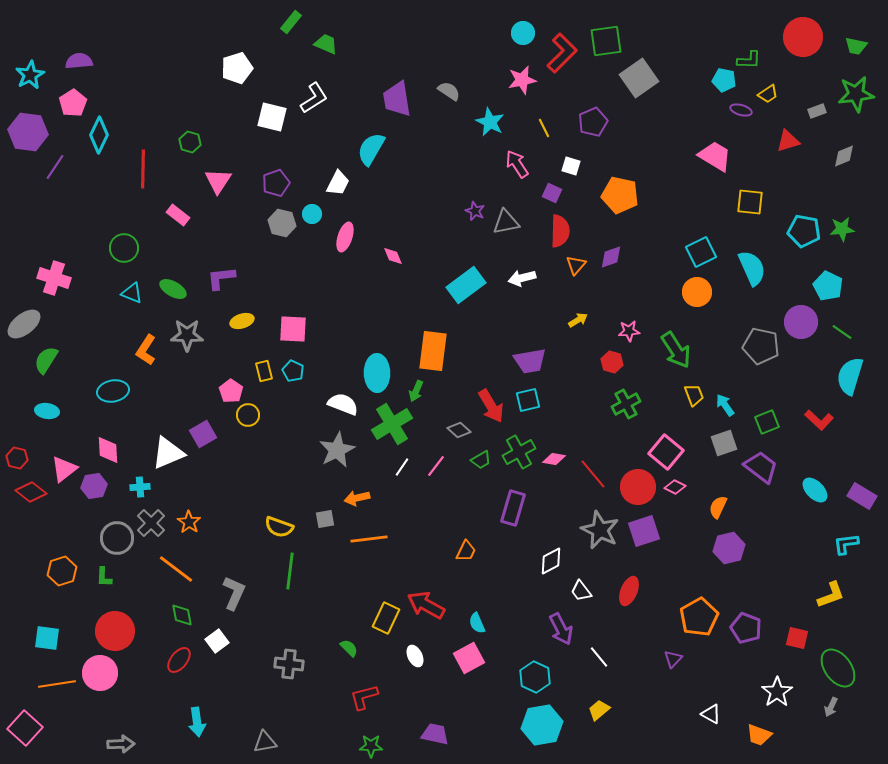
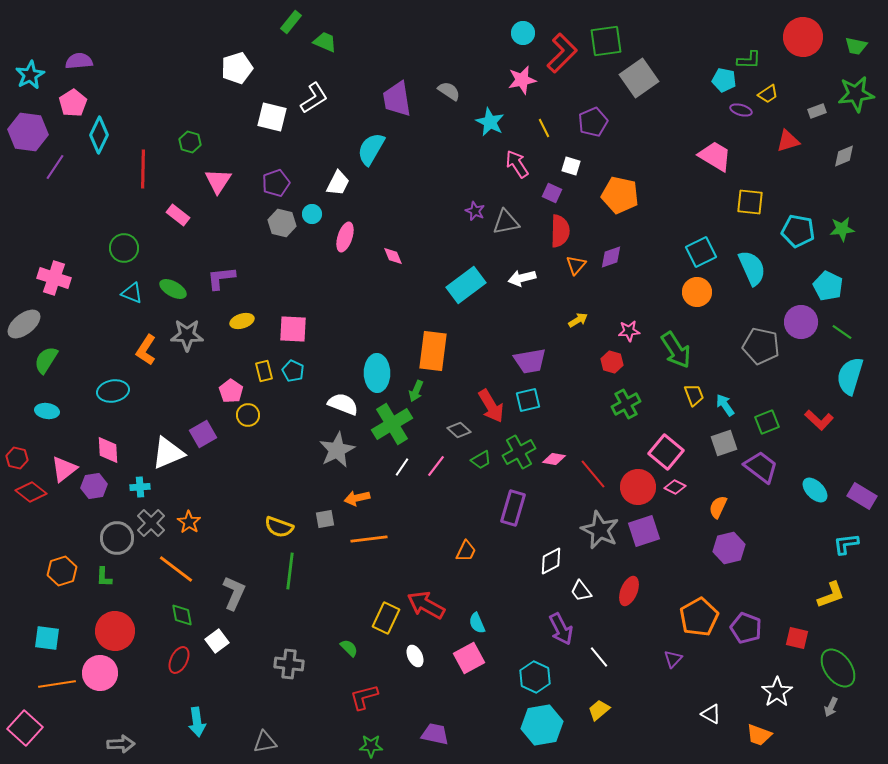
green trapezoid at (326, 44): moved 1 px left, 2 px up
cyan pentagon at (804, 231): moved 6 px left
red ellipse at (179, 660): rotated 12 degrees counterclockwise
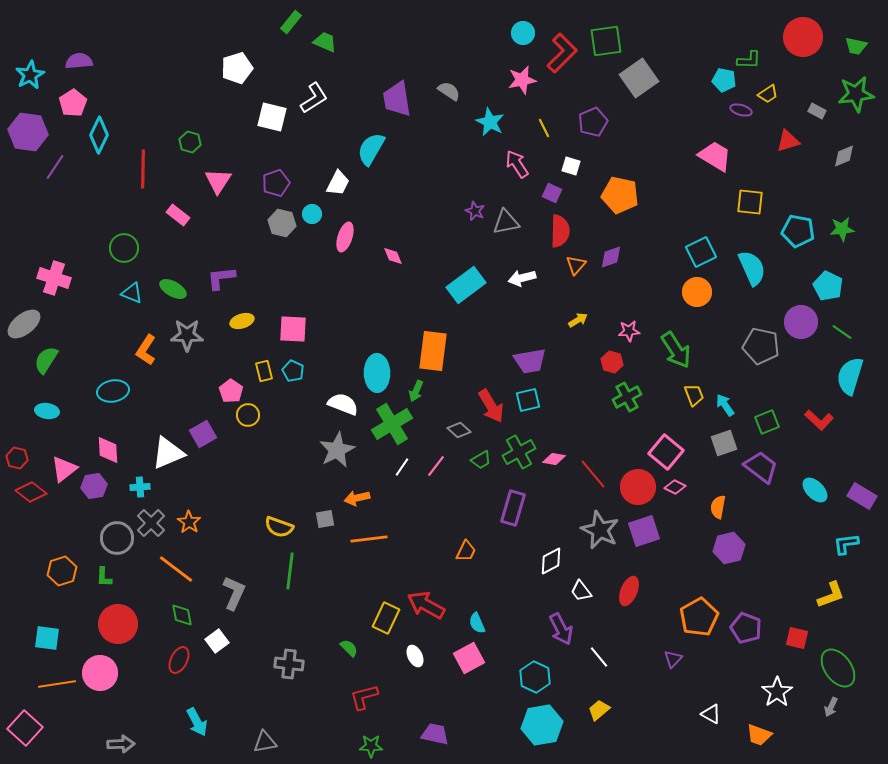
gray rectangle at (817, 111): rotated 48 degrees clockwise
green cross at (626, 404): moved 1 px right, 7 px up
orange semicircle at (718, 507): rotated 15 degrees counterclockwise
red circle at (115, 631): moved 3 px right, 7 px up
cyan arrow at (197, 722): rotated 20 degrees counterclockwise
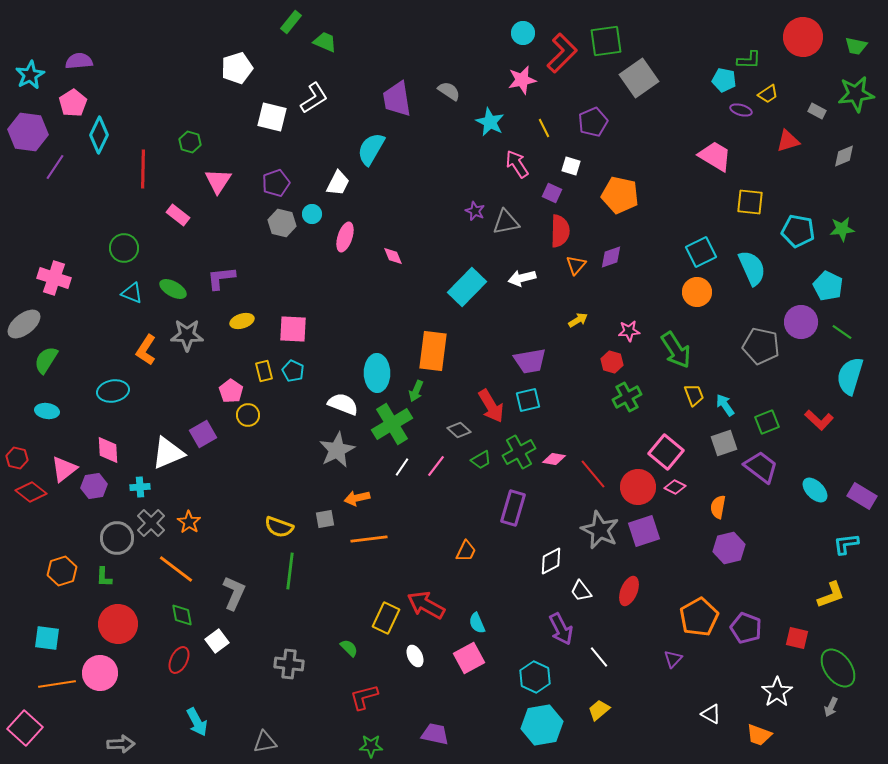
cyan rectangle at (466, 285): moved 1 px right, 2 px down; rotated 9 degrees counterclockwise
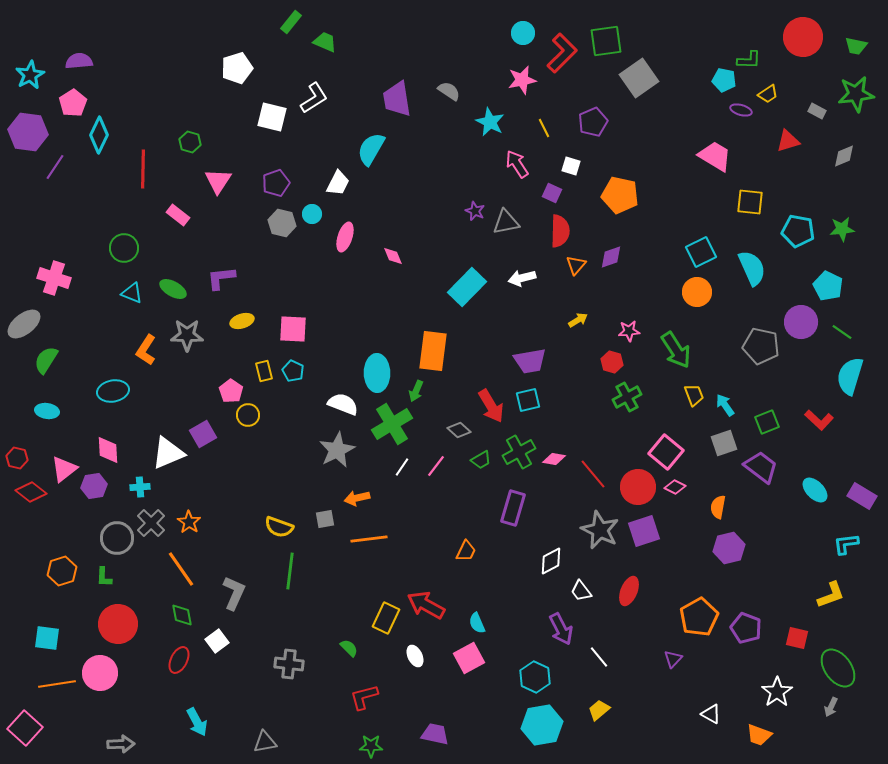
orange line at (176, 569): moved 5 px right; rotated 18 degrees clockwise
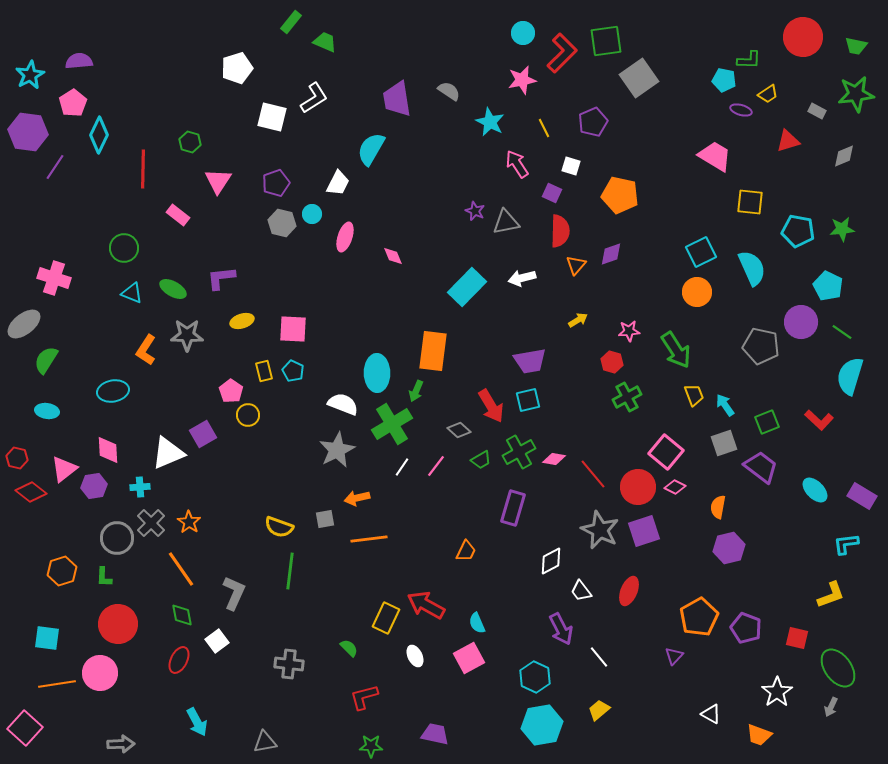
purple diamond at (611, 257): moved 3 px up
purple triangle at (673, 659): moved 1 px right, 3 px up
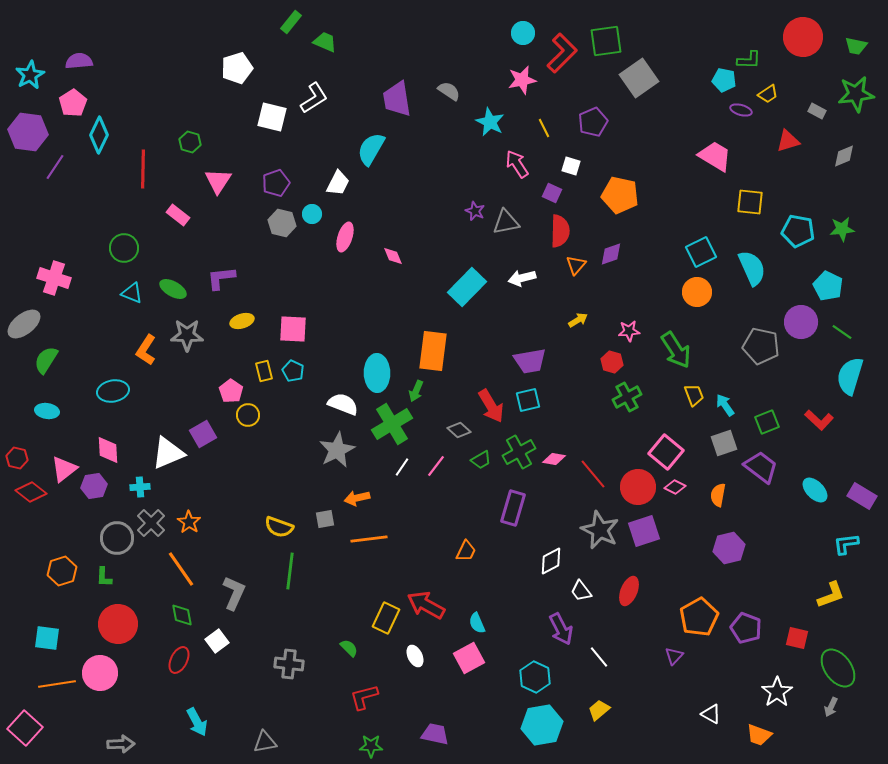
orange semicircle at (718, 507): moved 12 px up
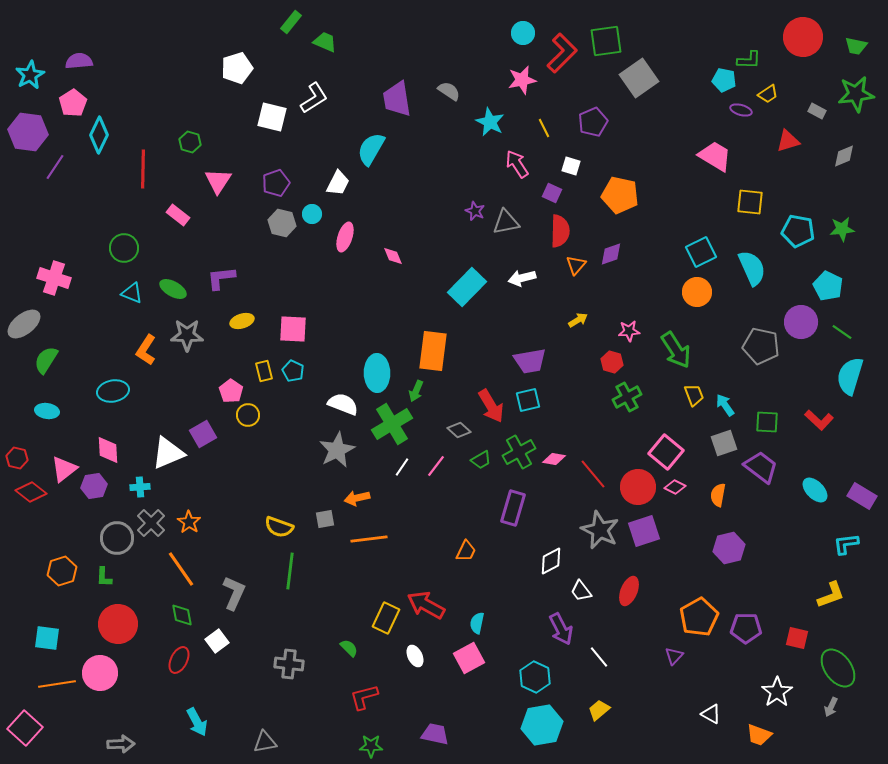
green square at (767, 422): rotated 25 degrees clockwise
cyan semicircle at (477, 623): rotated 35 degrees clockwise
purple pentagon at (746, 628): rotated 20 degrees counterclockwise
